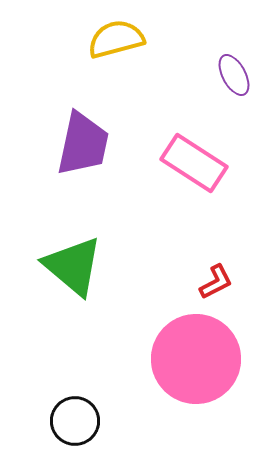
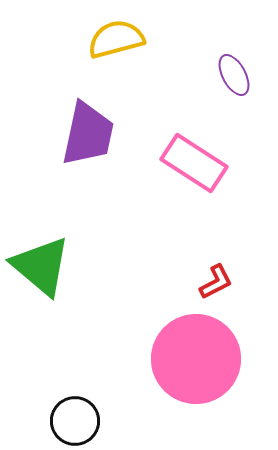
purple trapezoid: moved 5 px right, 10 px up
green triangle: moved 32 px left
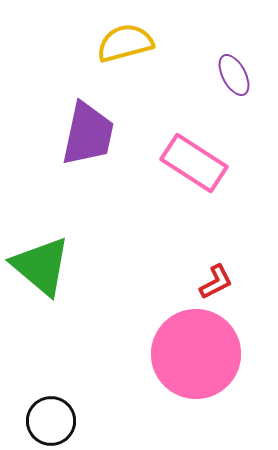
yellow semicircle: moved 9 px right, 4 px down
pink circle: moved 5 px up
black circle: moved 24 px left
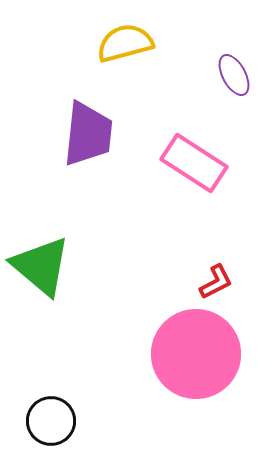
purple trapezoid: rotated 6 degrees counterclockwise
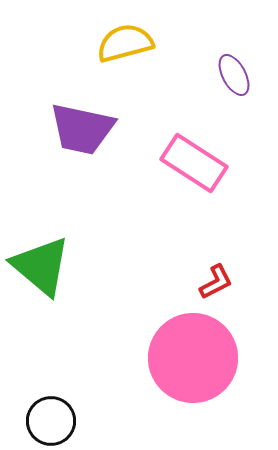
purple trapezoid: moved 6 px left, 5 px up; rotated 96 degrees clockwise
pink circle: moved 3 px left, 4 px down
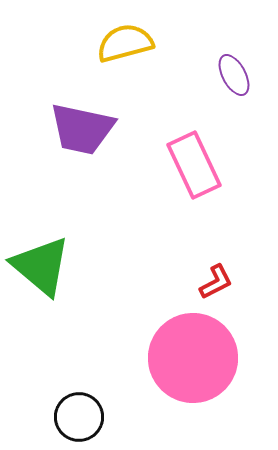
pink rectangle: moved 2 px down; rotated 32 degrees clockwise
black circle: moved 28 px right, 4 px up
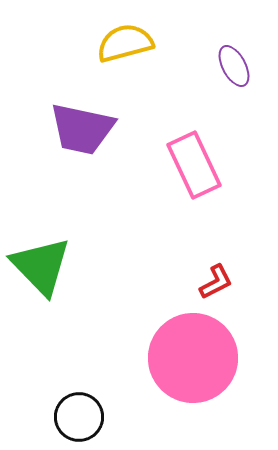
purple ellipse: moved 9 px up
green triangle: rotated 6 degrees clockwise
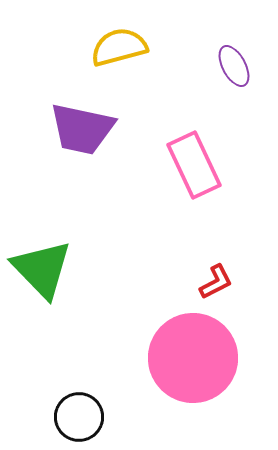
yellow semicircle: moved 6 px left, 4 px down
green triangle: moved 1 px right, 3 px down
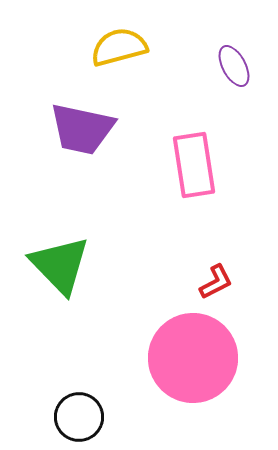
pink rectangle: rotated 16 degrees clockwise
green triangle: moved 18 px right, 4 px up
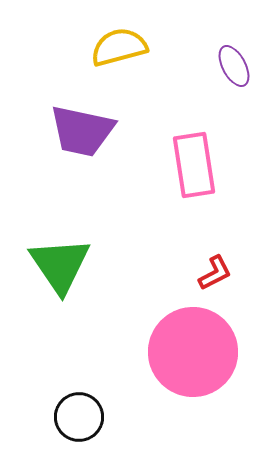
purple trapezoid: moved 2 px down
green triangle: rotated 10 degrees clockwise
red L-shape: moved 1 px left, 9 px up
pink circle: moved 6 px up
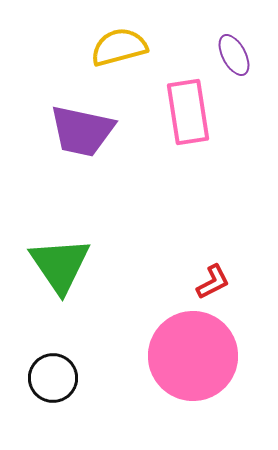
purple ellipse: moved 11 px up
pink rectangle: moved 6 px left, 53 px up
red L-shape: moved 2 px left, 9 px down
pink circle: moved 4 px down
black circle: moved 26 px left, 39 px up
